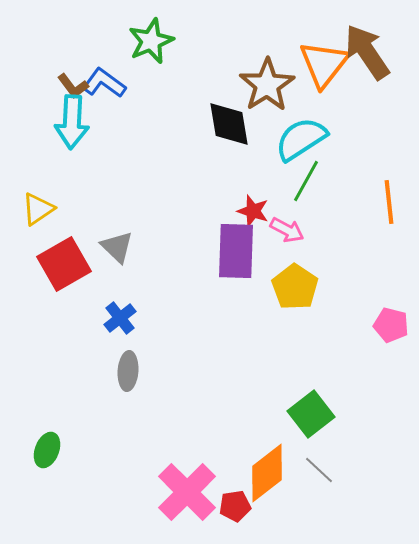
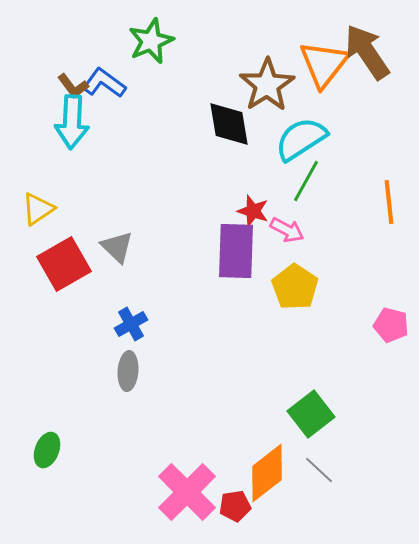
blue cross: moved 11 px right, 6 px down; rotated 8 degrees clockwise
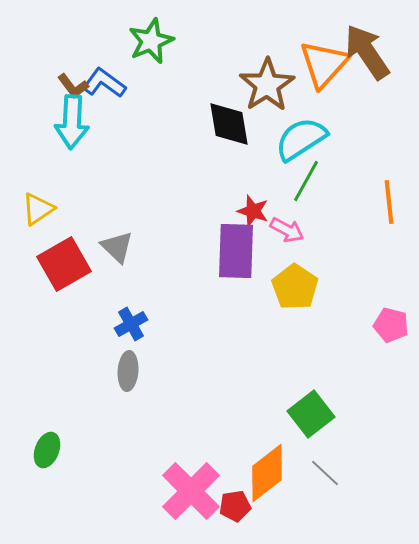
orange triangle: rotated 4 degrees clockwise
gray line: moved 6 px right, 3 px down
pink cross: moved 4 px right, 1 px up
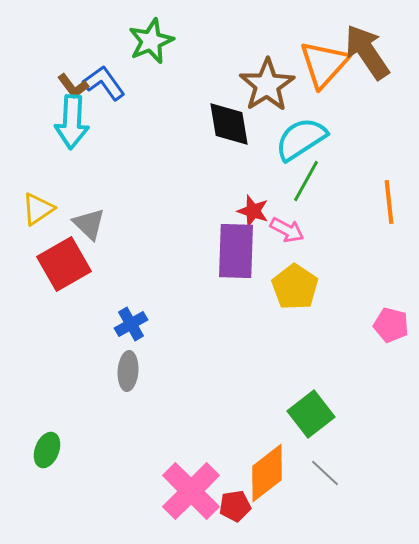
blue L-shape: rotated 18 degrees clockwise
gray triangle: moved 28 px left, 23 px up
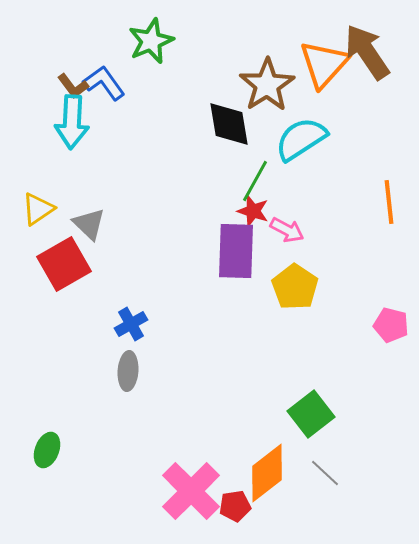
green line: moved 51 px left
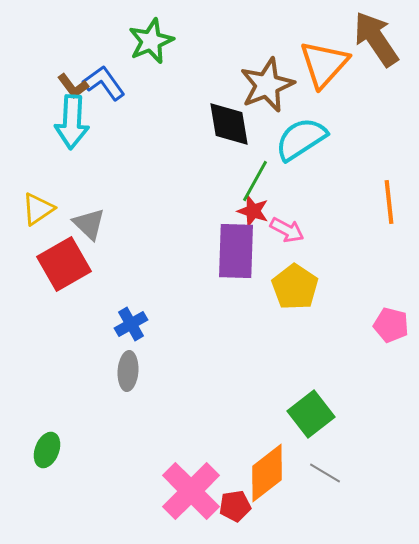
brown arrow: moved 9 px right, 13 px up
brown star: rotated 10 degrees clockwise
gray line: rotated 12 degrees counterclockwise
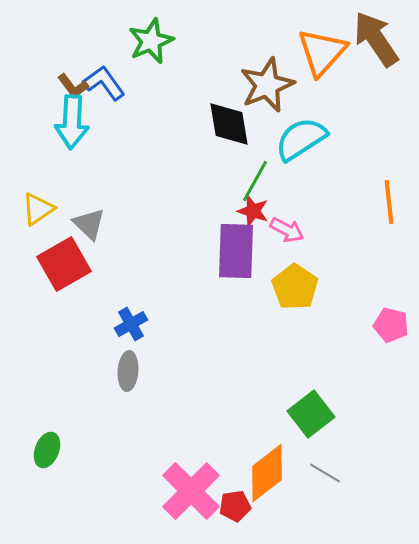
orange triangle: moved 2 px left, 12 px up
